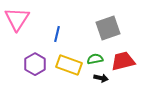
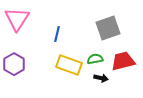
purple hexagon: moved 21 px left
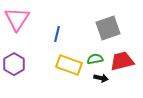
red trapezoid: moved 1 px left
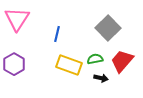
gray square: rotated 25 degrees counterclockwise
red trapezoid: rotated 35 degrees counterclockwise
